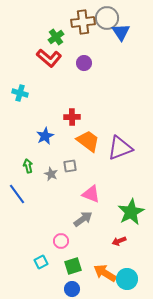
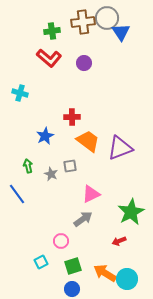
green cross: moved 4 px left, 6 px up; rotated 28 degrees clockwise
pink triangle: rotated 48 degrees counterclockwise
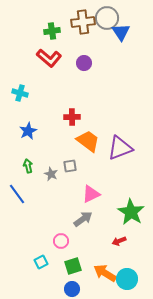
blue star: moved 17 px left, 5 px up
green star: rotated 12 degrees counterclockwise
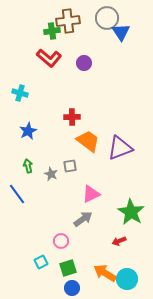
brown cross: moved 15 px left, 1 px up
green square: moved 5 px left, 2 px down
blue circle: moved 1 px up
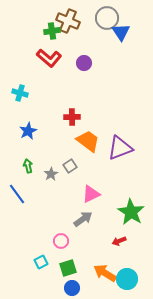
brown cross: rotated 30 degrees clockwise
gray square: rotated 24 degrees counterclockwise
gray star: rotated 16 degrees clockwise
